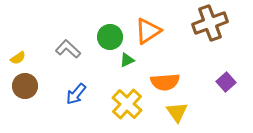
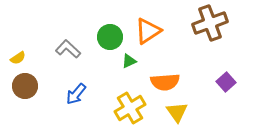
green triangle: moved 2 px right, 1 px down
yellow cross: moved 3 px right, 4 px down; rotated 16 degrees clockwise
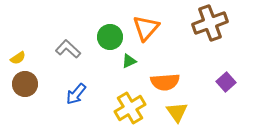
orange triangle: moved 2 px left, 3 px up; rotated 16 degrees counterclockwise
brown circle: moved 2 px up
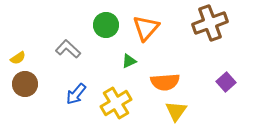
green circle: moved 4 px left, 12 px up
yellow cross: moved 14 px left, 5 px up
yellow triangle: moved 1 px left, 1 px up; rotated 10 degrees clockwise
